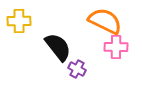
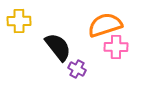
orange semicircle: moved 4 px down; rotated 44 degrees counterclockwise
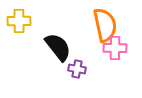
orange semicircle: rotated 96 degrees clockwise
pink cross: moved 1 px left, 1 px down
purple cross: rotated 18 degrees counterclockwise
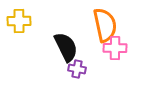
black semicircle: moved 8 px right; rotated 12 degrees clockwise
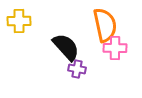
black semicircle: rotated 16 degrees counterclockwise
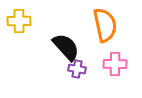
pink cross: moved 16 px down
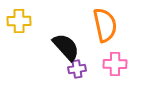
purple cross: rotated 18 degrees counterclockwise
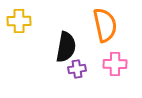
black semicircle: rotated 52 degrees clockwise
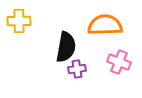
orange semicircle: rotated 80 degrees counterclockwise
pink cross: moved 4 px right, 2 px up; rotated 20 degrees clockwise
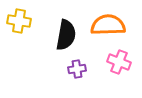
yellow cross: rotated 10 degrees clockwise
orange semicircle: moved 3 px right
black semicircle: moved 12 px up
